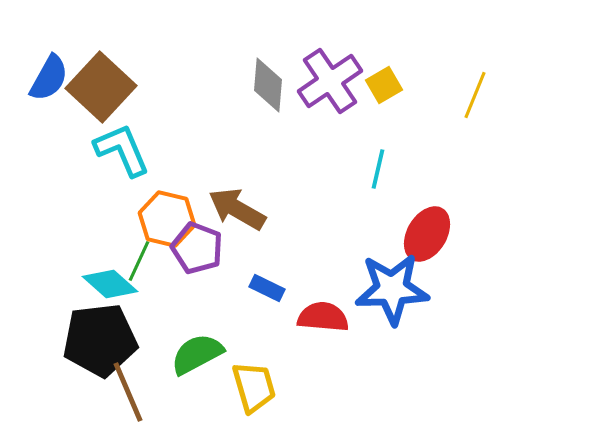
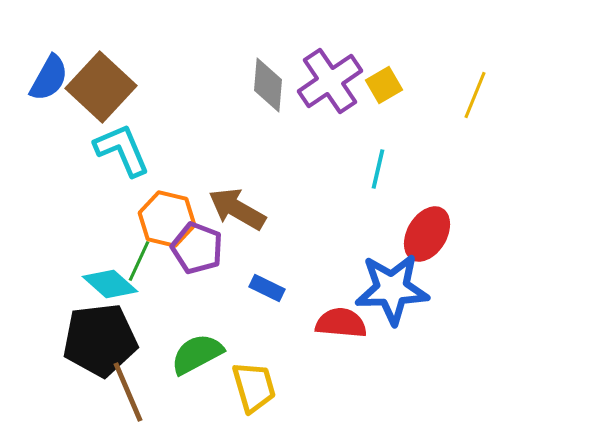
red semicircle: moved 18 px right, 6 px down
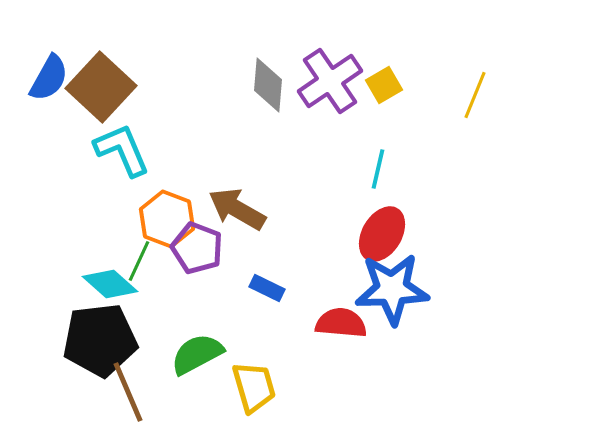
orange hexagon: rotated 8 degrees clockwise
red ellipse: moved 45 px left
